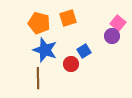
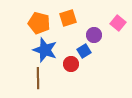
purple circle: moved 18 px left, 1 px up
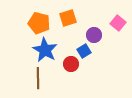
blue star: rotated 10 degrees clockwise
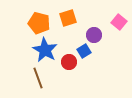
pink square: moved 1 px right, 1 px up
red circle: moved 2 px left, 2 px up
brown line: rotated 20 degrees counterclockwise
